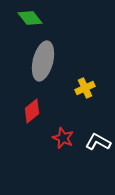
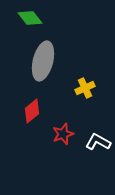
red star: moved 4 px up; rotated 30 degrees clockwise
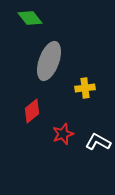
gray ellipse: moved 6 px right; rotated 6 degrees clockwise
yellow cross: rotated 18 degrees clockwise
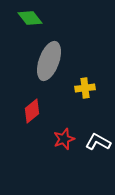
red star: moved 1 px right, 5 px down
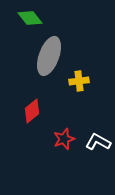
gray ellipse: moved 5 px up
yellow cross: moved 6 px left, 7 px up
